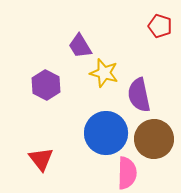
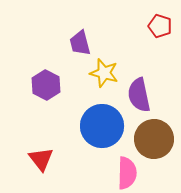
purple trapezoid: moved 3 px up; rotated 16 degrees clockwise
blue circle: moved 4 px left, 7 px up
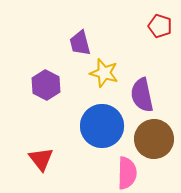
purple semicircle: moved 3 px right
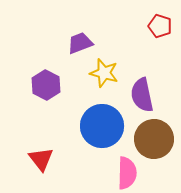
purple trapezoid: rotated 84 degrees clockwise
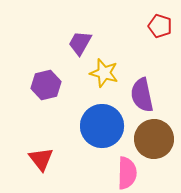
purple trapezoid: rotated 40 degrees counterclockwise
purple hexagon: rotated 20 degrees clockwise
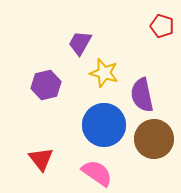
red pentagon: moved 2 px right
blue circle: moved 2 px right, 1 px up
pink semicircle: moved 30 px left; rotated 56 degrees counterclockwise
